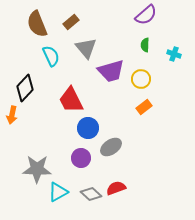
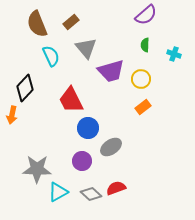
orange rectangle: moved 1 px left
purple circle: moved 1 px right, 3 px down
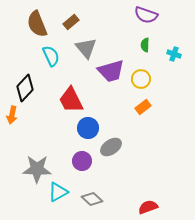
purple semicircle: rotated 60 degrees clockwise
red semicircle: moved 32 px right, 19 px down
gray diamond: moved 1 px right, 5 px down
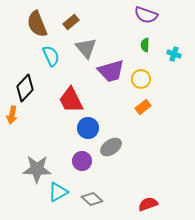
red semicircle: moved 3 px up
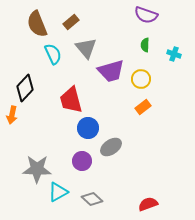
cyan semicircle: moved 2 px right, 2 px up
red trapezoid: rotated 12 degrees clockwise
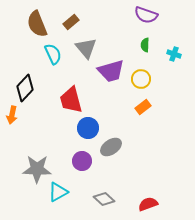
gray diamond: moved 12 px right
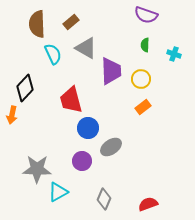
brown semicircle: rotated 20 degrees clockwise
gray triangle: rotated 20 degrees counterclockwise
purple trapezoid: rotated 76 degrees counterclockwise
gray diamond: rotated 70 degrees clockwise
